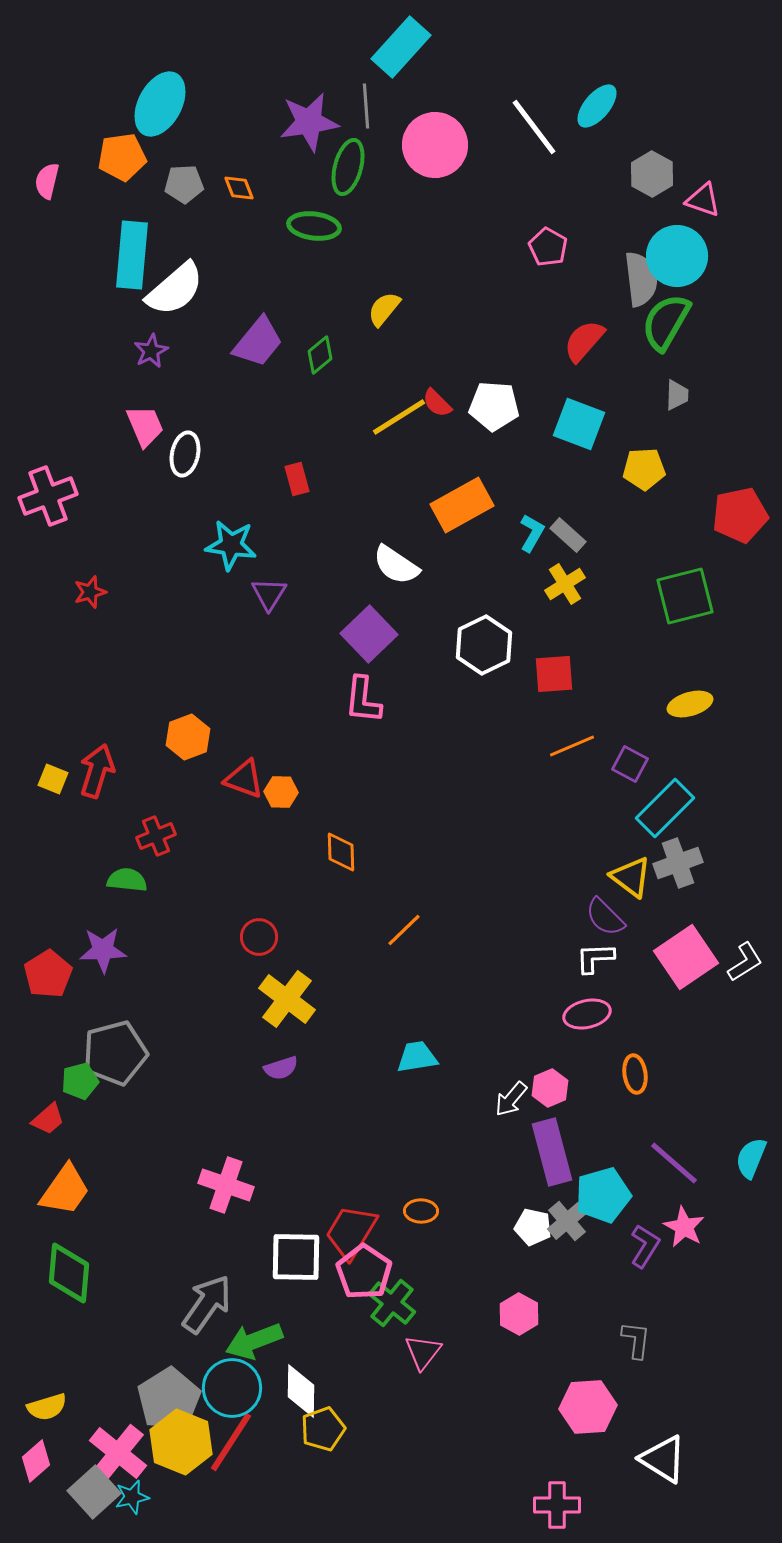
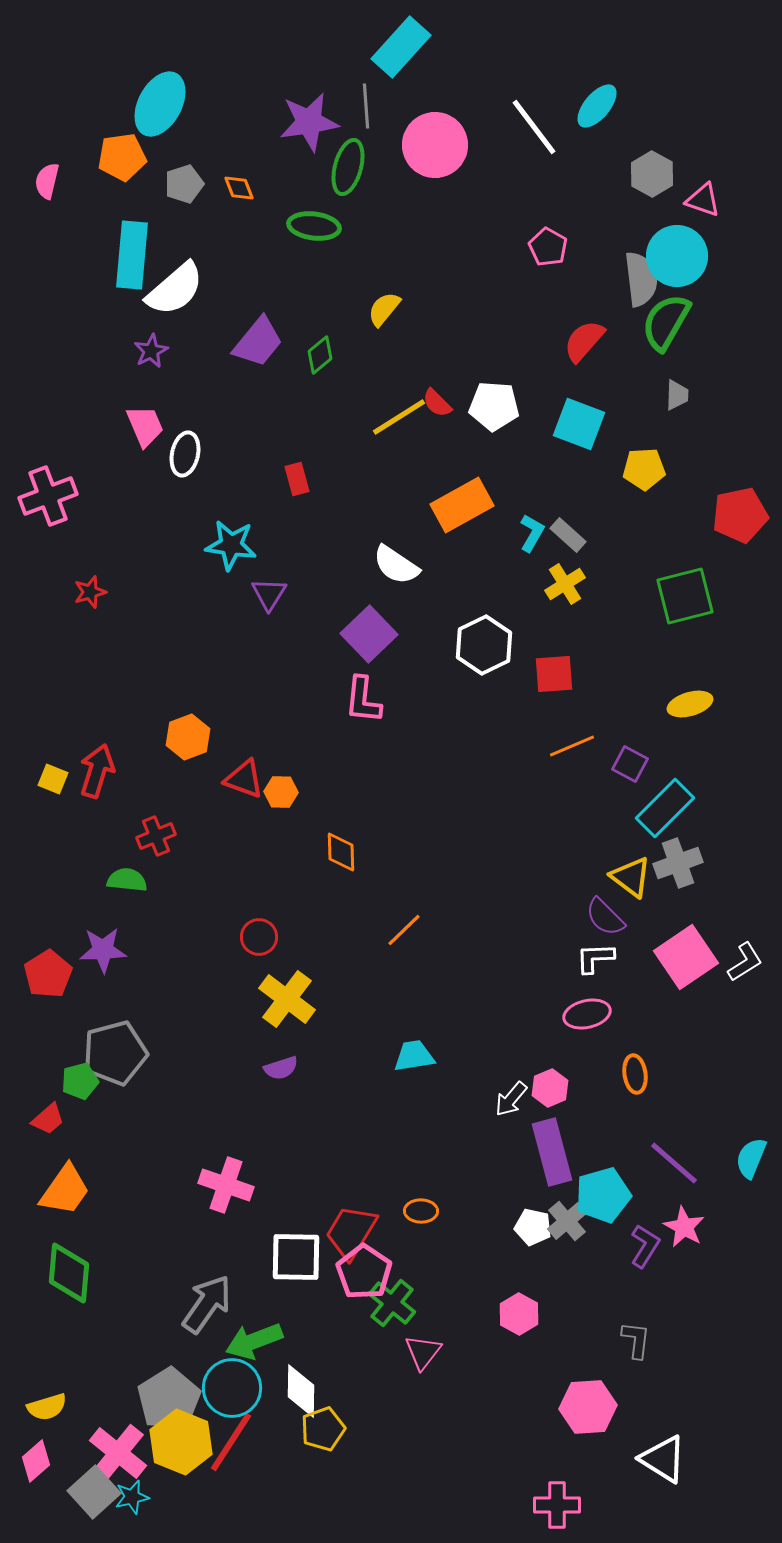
gray pentagon at (184, 184): rotated 15 degrees counterclockwise
cyan trapezoid at (417, 1057): moved 3 px left, 1 px up
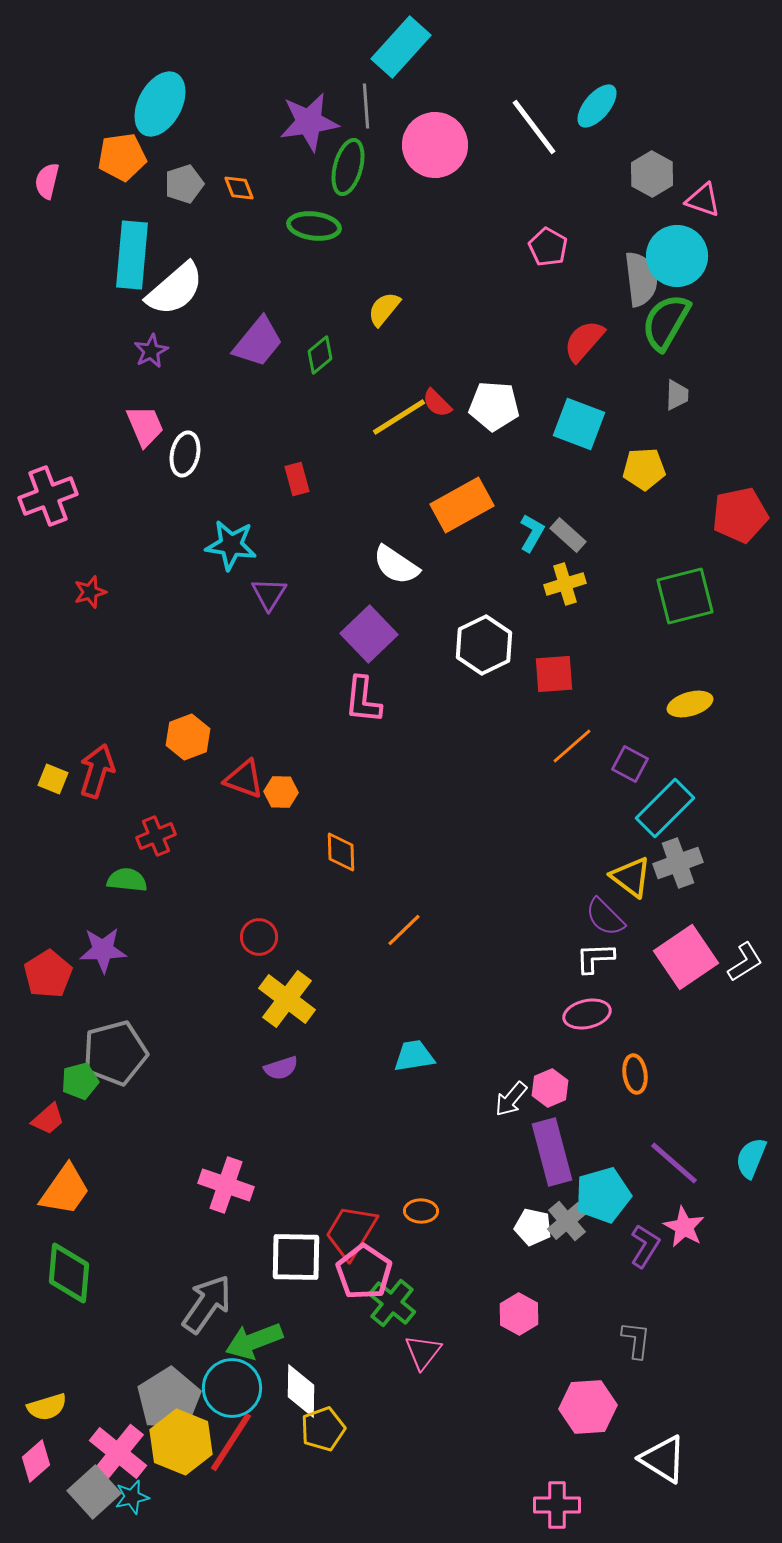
yellow cross at (565, 584): rotated 15 degrees clockwise
orange line at (572, 746): rotated 18 degrees counterclockwise
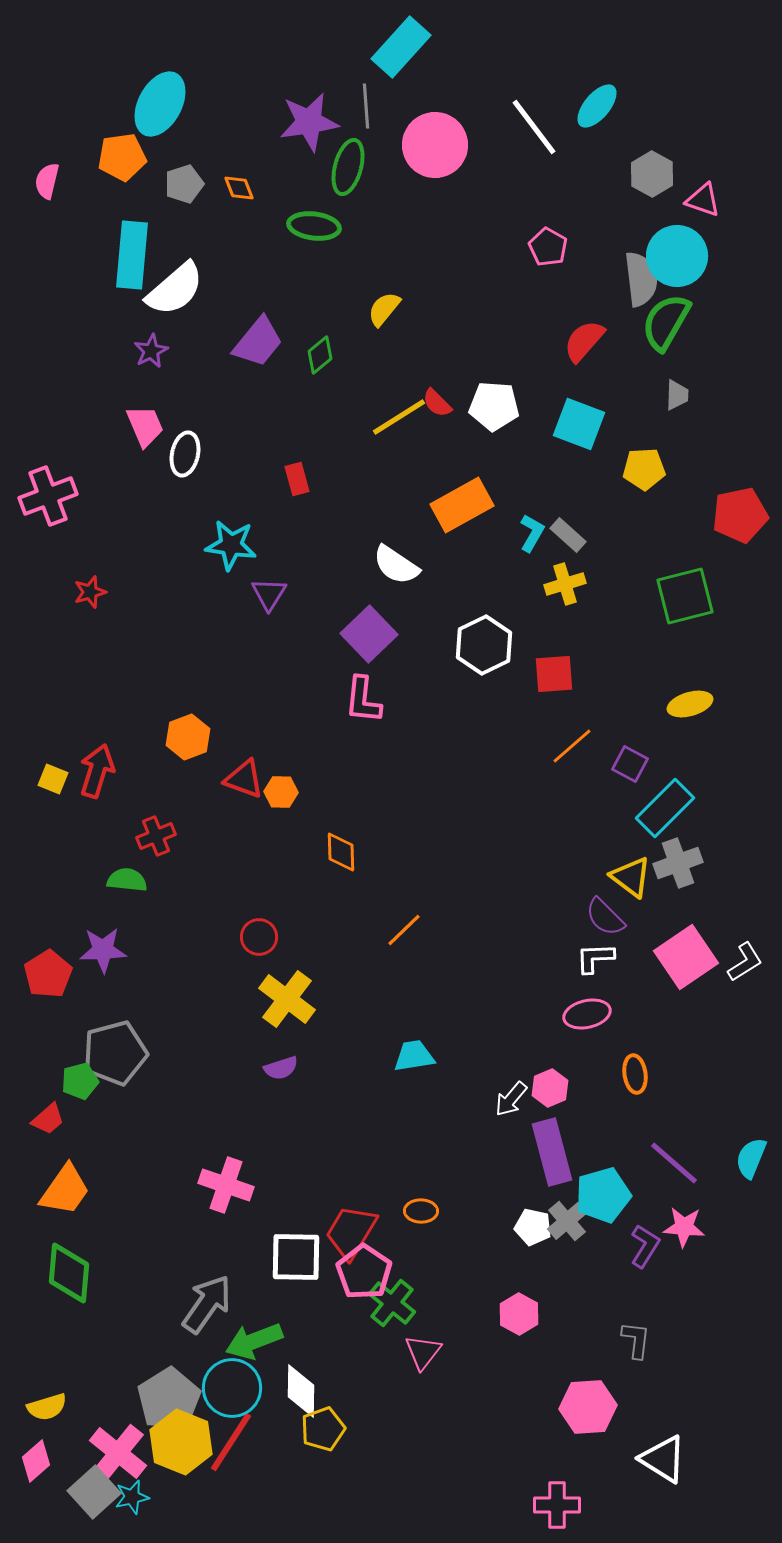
pink star at (684, 1227): rotated 24 degrees counterclockwise
